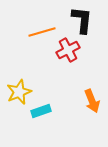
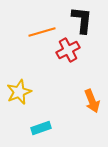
cyan rectangle: moved 17 px down
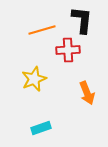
orange line: moved 2 px up
red cross: rotated 25 degrees clockwise
yellow star: moved 15 px right, 13 px up
orange arrow: moved 5 px left, 8 px up
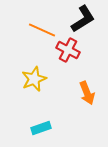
black L-shape: moved 1 px right, 1 px up; rotated 52 degrees clockwise
orange line: rotated 40 degrees clockwise
red cross: rotated 30 degrees clockwise
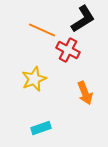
orange arrow: moved 2 px left
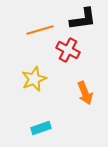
black L-shape: rotated 24 degrees clockwise
orange line: moved 2 px left; rotated 40 degrees counterclockwise
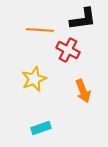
orange line: rotated 20 degrees clockwise
orange arrow: moved 2 px left, 2 px up
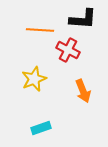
black L-shape: rotated 12 degrees clockwise
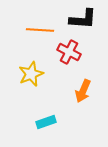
red cross: moved 1 px right, 2 px down
yellow star: moved 3 px left, 5 px up
orange arrow: rotated 45 degrees clockwise
cyan rectangle: moved 5 px right, 6 px up
